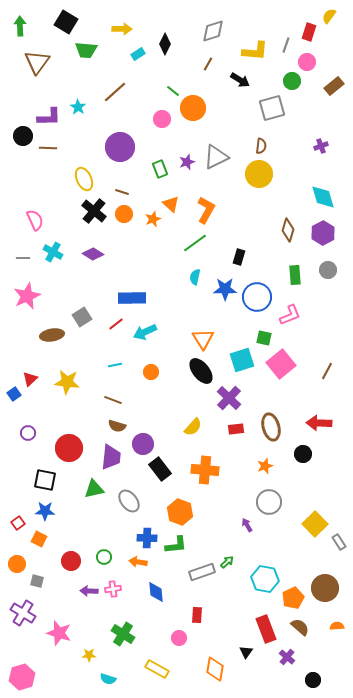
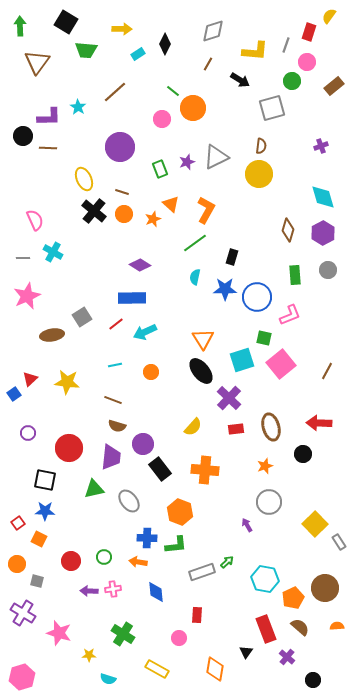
purple diamond at (93, 254): moved 47 px right, 11 px down
black rectangle at (239, 257): moved 7 px left
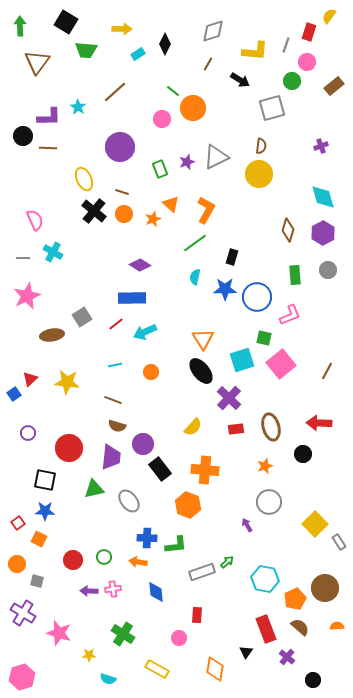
orange hexagon at (180, 512): moved 8 px right, 7 px up
red circle at (71, 561): moved 2 px right, 1 px up
orange pentagon at (293, 598): moved 2 px right, 1 px down
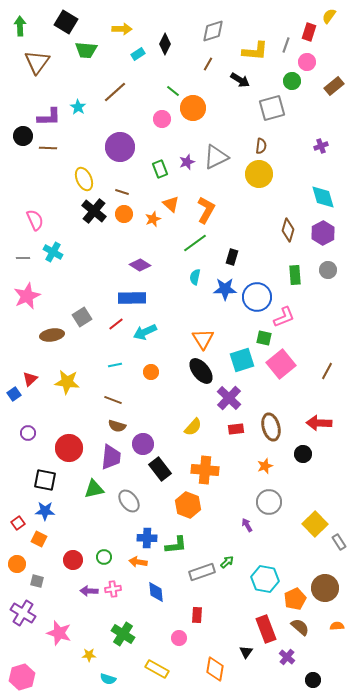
pink L-shape at (290, 315): moved 6 px left, 2 px down
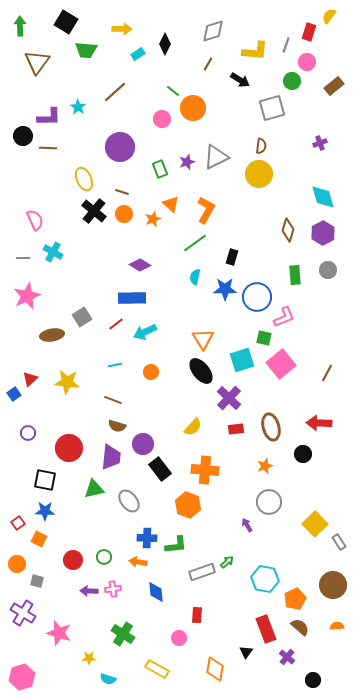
purple cross at (321, 146): moved 1 px left, 3 px up
brown line at (327, 371): moved 2 px down
brown circle at (325, 588): moved 8 px right, 3 px up
yellow star at (89, 655): moved 3 px down
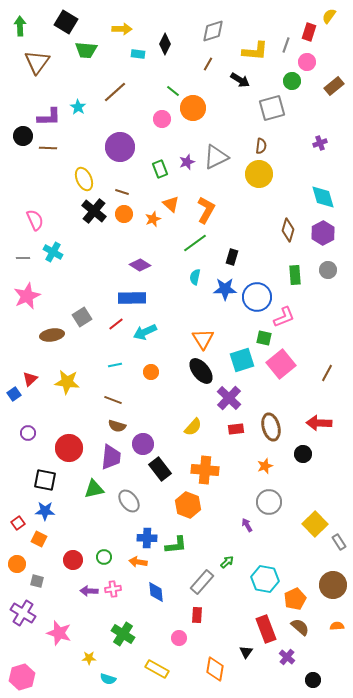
cyan rectangle at (138, 54): rotated 40 degrees clockwise
gray rectangle at (202, 572): moved 10 px down; rotated 30 degrees counterclockwise
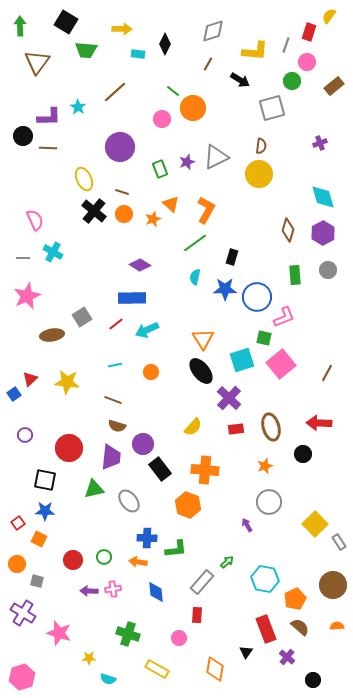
cyan arrow at (145, 332): moved 2 px right, 2 px up
purple circle at (28, 433): moved 3 px left, 2 px down
green L-shape at (176, 545): moved 4 px down
green cross at (123, 634): moved 5 px right; rotated 15 degrees counterclockwise
